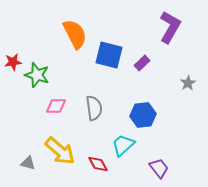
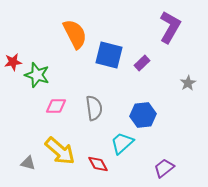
cyan trapezoid: moved 1 px left, 2 px up
purple trapezoid: moved 5 px right; rotated 90 degrees counterclockwise
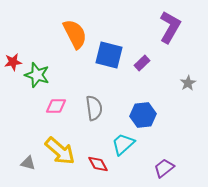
cyan trapezoid: moved 1 px right, 1 px down
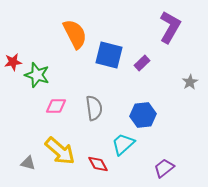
gray star: moved 2 px right, 1 px up
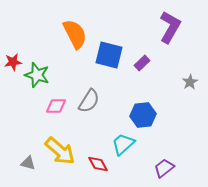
gray semicircle: moved 5 px left, 7 px up; rotated 40 degrees clockwise
